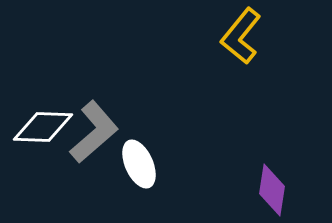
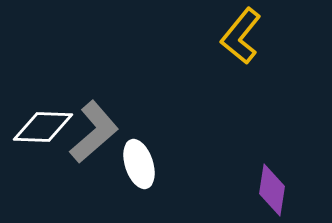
white ellipse: rotated 6 degrees clockwise
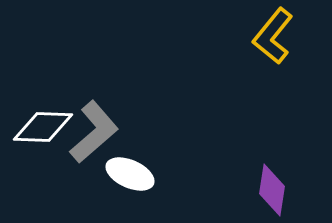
yellow L-shape: moved 32 px right
white ellipse: moved 9 px left, 10 px down; rotated 48 degrees counterclockwise
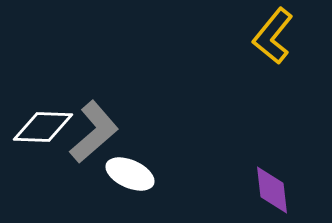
purple diamond: rotated 15 degrees counterclockwise
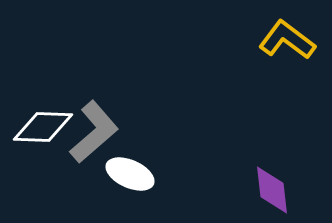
yellow L-shape: moved 14 px right, 4 px down; rotated 88 degrees clockwise
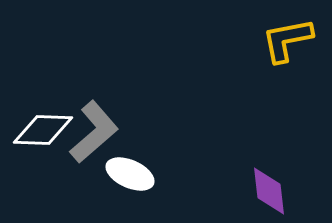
yellow L-shape: rotated 48 degrees counterclockwise
white diamond: moved 3 px down
purple diamond: moved 3 px left, 1 px down
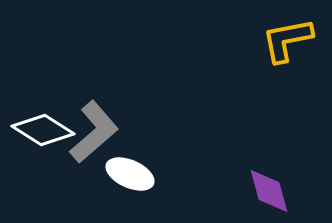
white diamond: rotated 30 degrees clockwise
purple diamond: rotated 9 degrees counterclockwise
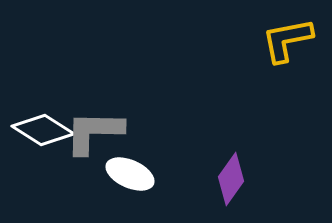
gray L-shape: rotated 138 degrees counterclockwise
purple diamond: moved 38 px left, 12 px up; rotated 51 degrees clockwise
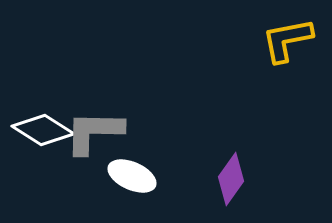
white ellipse: moved 2 px right, 2 px down
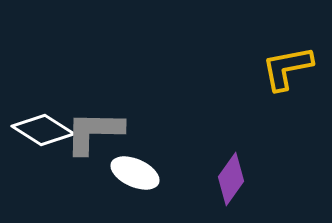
yellow L-shape: moved 28 px down
white ellipse: moved 3 px right, 3 px up
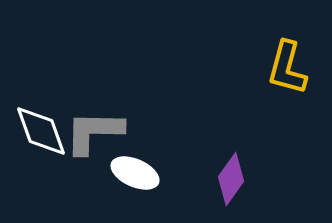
yellow L-shape: rotated 64 degrees counterclockwise
white diamond: moved 2 px left, 1 px down; rotated 38 degrees clockwise
